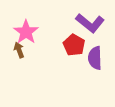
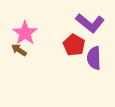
pink star: moved 1 px left, 1 px down
brown arrow: rotated 35 degrees counterclockwise
purple semicircle: moved 1 px left
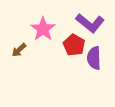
pink star: moved 18 px right, 4 px up
brown arrow: rotated 77 degrees counterclockwise
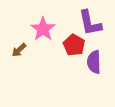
purple L-shape: rotated 40 degrees clockwise
purple semicircle: moved 4 px down
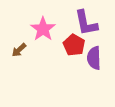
purple L-shape: moved 4 px left
purple semicircle: moved 4 px up
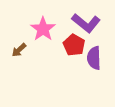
purple L-shape: rotated 40 degrees counterclockwise
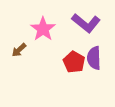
red pentagon: moved 17 px down
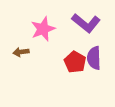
pink star: rotated 15 degrees clockwise
brown arrow: moved 2 px right, 2 px down; rotated 35 degrees clockwise
red pentagon: moved 1 px right
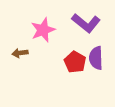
pink star: moved 1 px down
brown arrow: moved 1 px left, 1 px down
purple semicircle: moved 2 px right
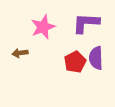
purple L-shape: rotated 144 degrees clockwise
pink star: moved 3 px up
red pentagon: rotated 15 degrees clockwise
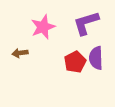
purple L-shape: rotated 20 degrees counterclockwise
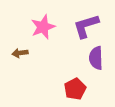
purple L-shape: moved 3 px down
red pentagon: moved 27 px down
